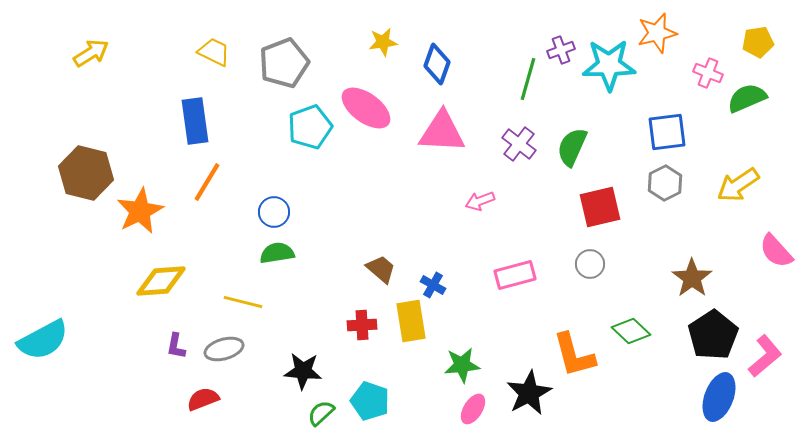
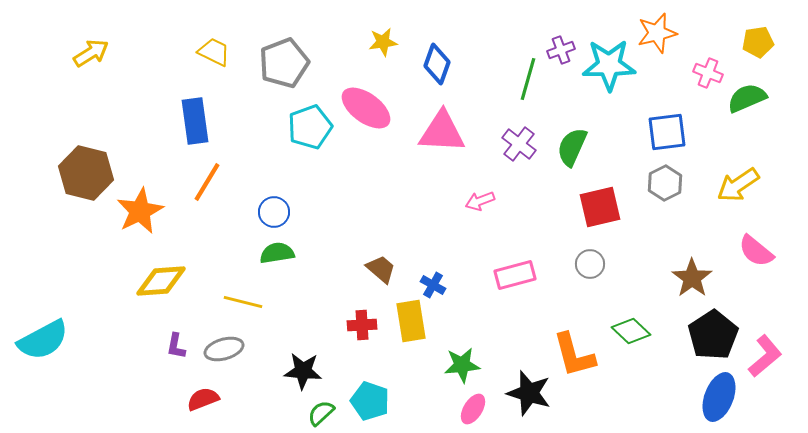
pink semicircle at (776, 251): moved 20 px left; rotated 9 degrees counterclockwise
black star at (529, 393): rotated 27 degrees counterclockwise
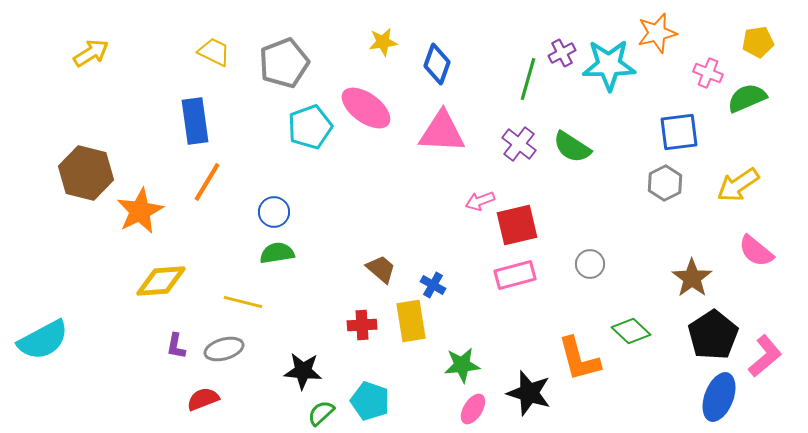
purple cross at (561, 50): moved 1 px right, 3 px down; rotated 8 degrees counterclockwise
blue square at (667, 132): moved 12 px right
green semicircle at (572, 147): rotated 81 degrees counterclockwise
red square at (600, 207): moved 83 px left, 18 px down
orange L-shape at (574, 355): moved 5 px right, 4 px down
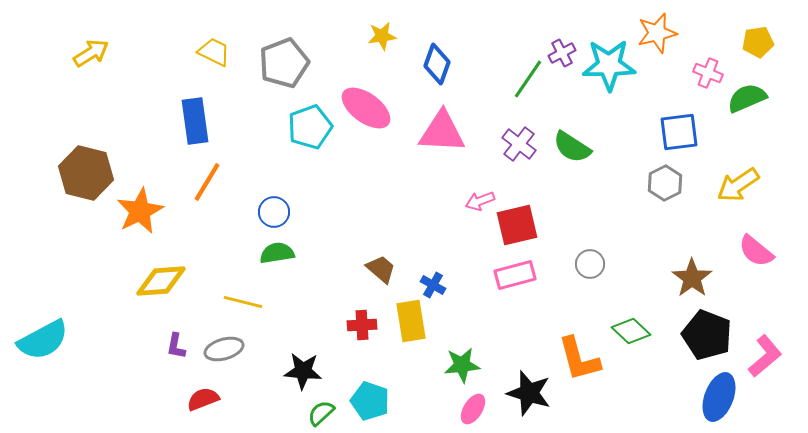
yellow star at (383, 42): moved 1 px left, 6 px up
green line at (528, 79): rotated 18 degrees clockwise
black pentagon at (713, 335): moved 6 px left; rotated 18 degrees counterclockwise
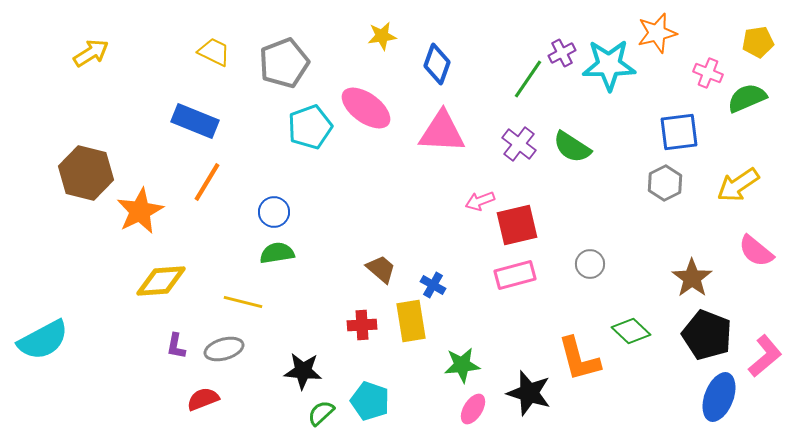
blue rectangle at (195, 121): rotated 60 degrees counterclockwise
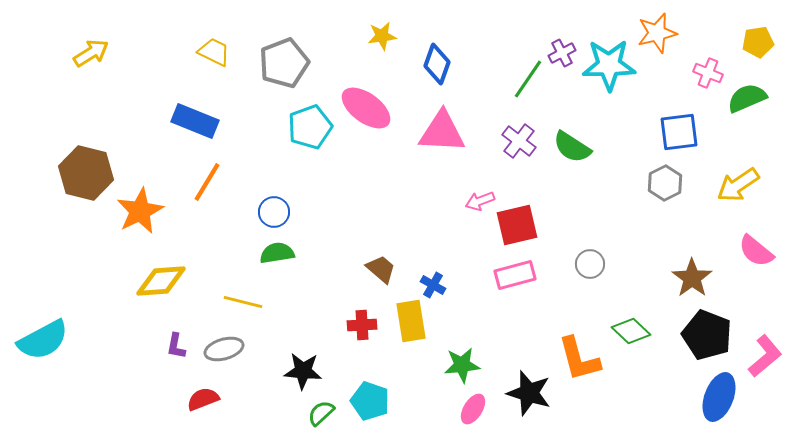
purple cross at (519, 144): moved 3 px up
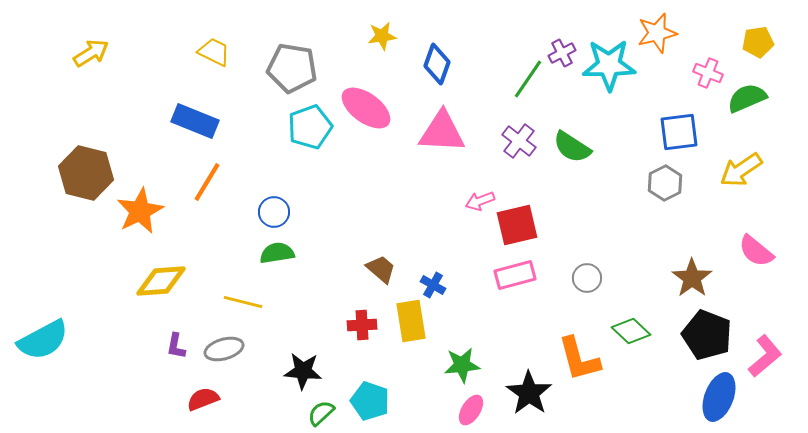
gray pentagon at (284, 63): moved 8 px right, 5 px down; rotated 30 degrees clockwise
yellow arrow at (738, 185): moved 3 px right, 15 px up
gray circle at (590, 264): moved 3 px left, 14 px down
black star at (529, 393): rotated 18 degrees clockwise
pink ellipse at (473, 409): moved 2 px left, 1 px down
